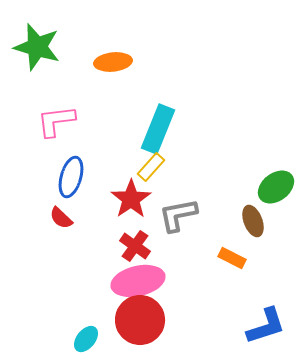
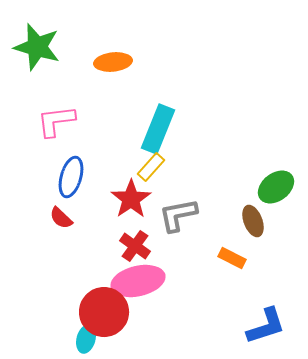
red circle: moved 36 px left, 8 px up
cyan ellipse: rotated 24 degrees counterclockwise
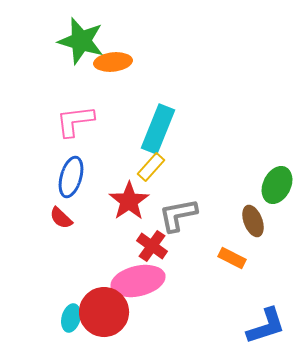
green star: moved 44 px right, 6 px up
pink L-shape: moved 19 px right
green ellipse: moved 1 px right, 2 px up; rotated 27 degrees counterclockwise
red star: moved 2 px left, 2 px down
red cross: moved 17 px right
cyan ellipse: moved 15 px left, 21 px up
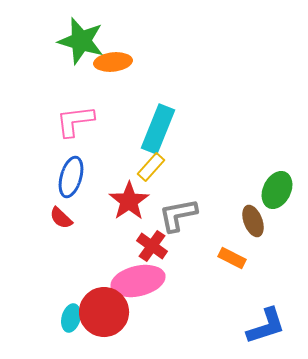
green ellipse: moved 5 px down
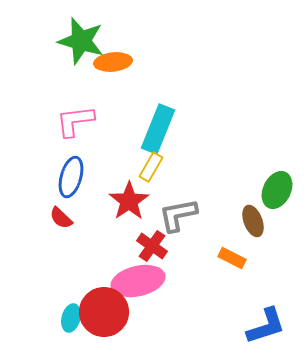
yellow rectangle: rotated 12 degrees counterclockwise
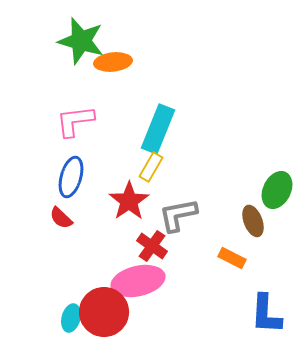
blue L-shape: moved 12 px up; rotated 111 degrees clockwise
